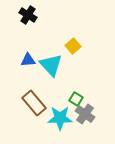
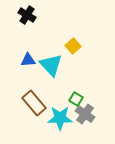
black cross: moved 1 px left
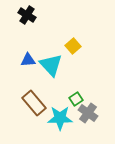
green square: rotated 24 degrees clockwise
gray cross: moved 3 px right, 1 px up
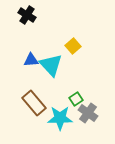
blue triangle: moved 3 px right
